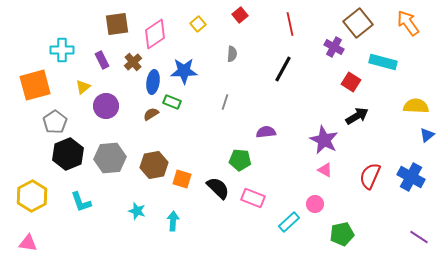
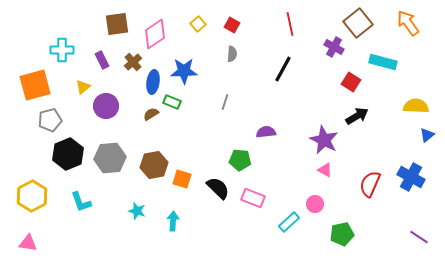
red square at (240, 15): moved 8 px left, 10 px down; rotated 21 degrees counterclockwise
gray pentagon at (55, 122): moved 5 px left, 2 px up; rotated 20 degrees clockwise
red semicircle at (370, 176): moved 8 px down
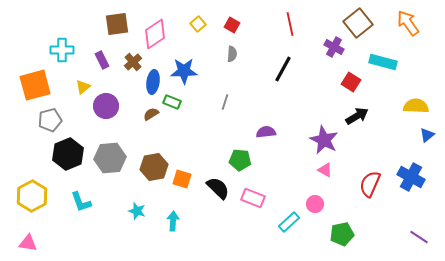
brown hexagon at (154, 165): moved 2 px down
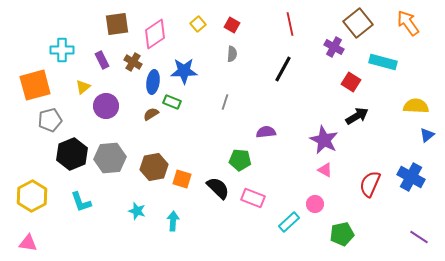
brown cross at (133, 62): rotated 18 degrees counterclockwise
black hexagon at (68, 154): moved 4 px right
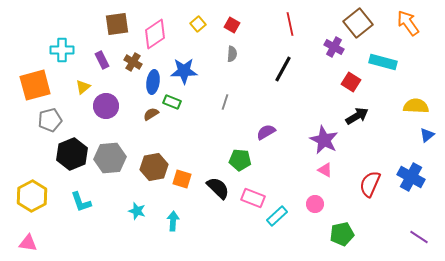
purple semicircle at (266, 132): rotated 24 degrees counterclockwise
cyan rectangle at (289, 222): moved 12 px left, 6 px up
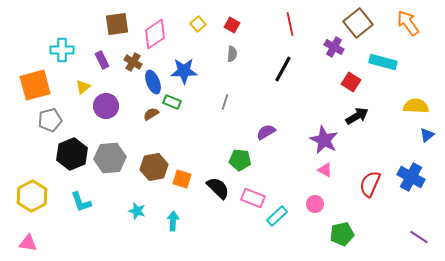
blue ellipse at (153, 82): rotated 30 degrees counterclockwise
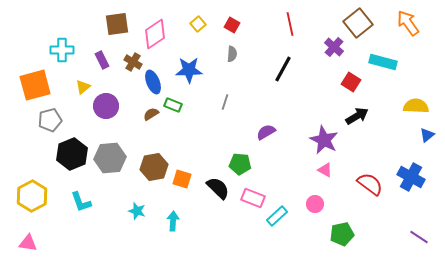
purple cross at (334, 47): rotated 12 degrees clockwise
blue star at (184, 71): moved 5 px right, 1 px up
green rectangle at (172, 102): moved 1 px right, 3 px down
green pentagon at (240, 160): moved 4 px down
red semicircle at (370, 184): rotated 104 degrees clockwise
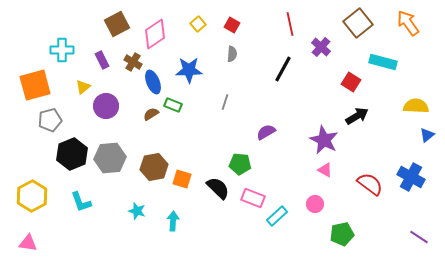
brown square at (117, 24): rotated 20 degrees counterclockwise
purple cross at (334, 47): moved 13 px left
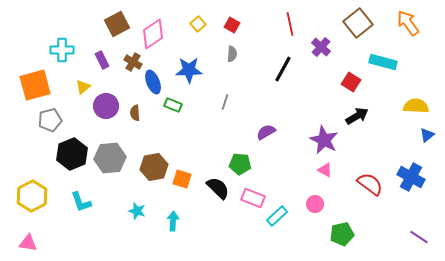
pink diamond at (155, 34): moved 2 px left
brown semicircle at (151, 114): moved 16 px left, 1 px up; rotated 63 degrees counterclockwise
